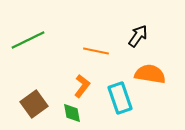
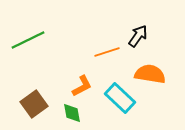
orange line: moved 11 px right, 1 px down; rotated 30 degrees counterclockwise
orange L-shape: rotated 25 degrees clockwise
cyan rectangle: rotated 28 degrees counterclockwise
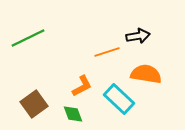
black arrow: rotated 45 degrees clockwise
green line: moved 2 px up
orange semicircle: moved 4 px left
cyan rectangle: moved 1 px left, 1 px down
green diamond: moved 1 px right, 1 px down; rotated 10 degrees counterclockwise
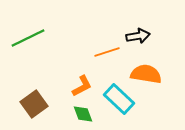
green diamond: moved 10 px right
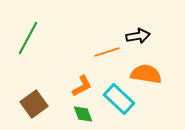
green line: rotated 36 degrees counterclockwise
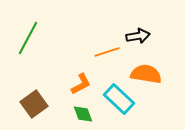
orange L-shape: moved 1 px left, 2 px up
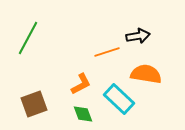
brown square: rotated 16 degrees clockwise
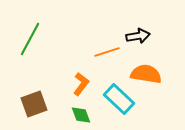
green line: moved 2 px right, 1 px down
orange L-shape: rotated 25 degrees counterclockwise
green diamond: moved 2 px left, 1 px down
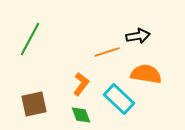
brown square: rotated 8 degrees clockwise
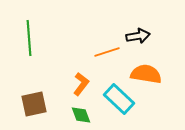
green line: moved 1 px left, 1 px up; rotated 32 degrees counterclockwise
